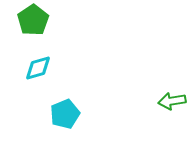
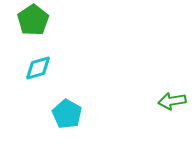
cyan pentagon: moved 2 px right; rotated 20 degrees counterclockwise
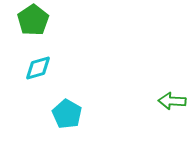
green arrow: rotated 12 degrees clockwise
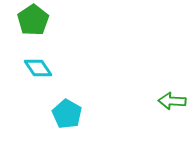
cyan diamond: rotated 72 degrees clockwise
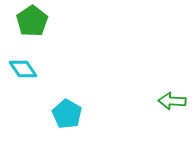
green pentagon: moved 1 px left, 1 px down
cyan diamond: moved 15 px left, 1 px down
